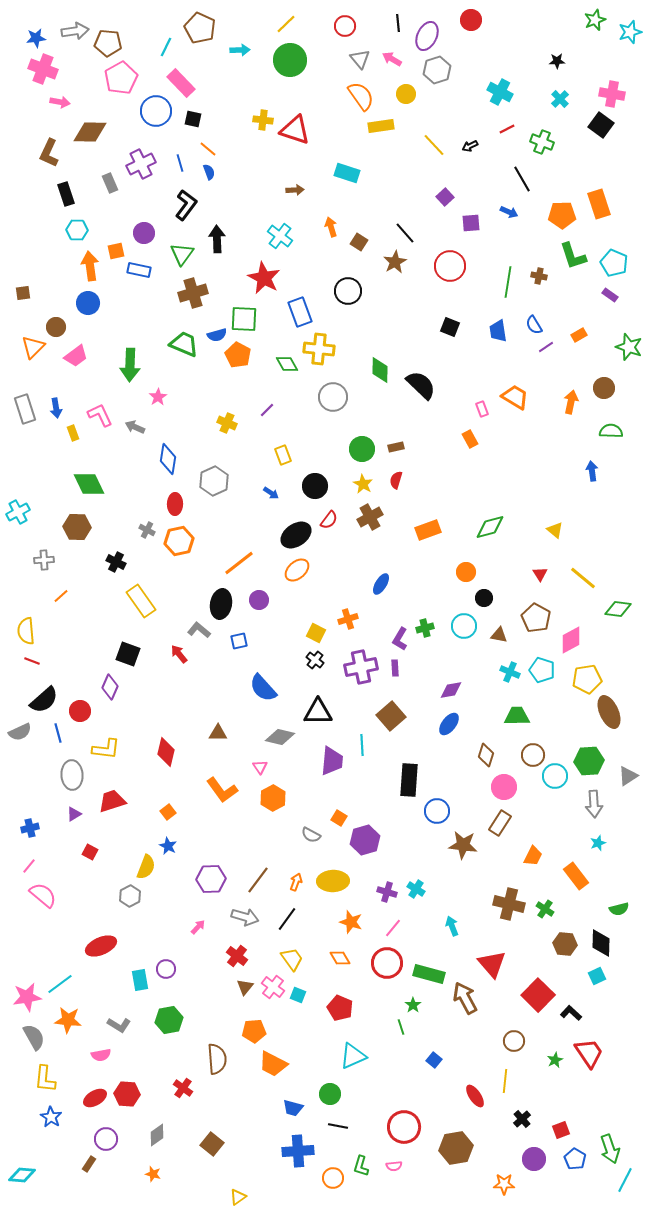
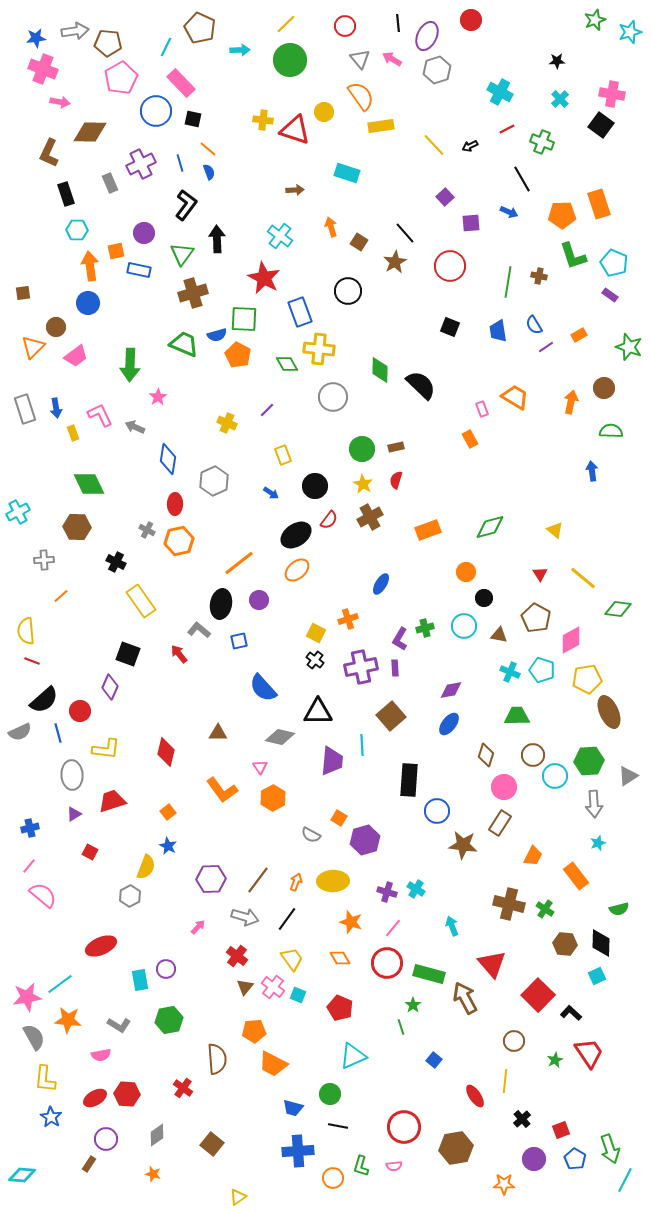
yellow circle at (406, 94): moved 82 px left, 18 px down
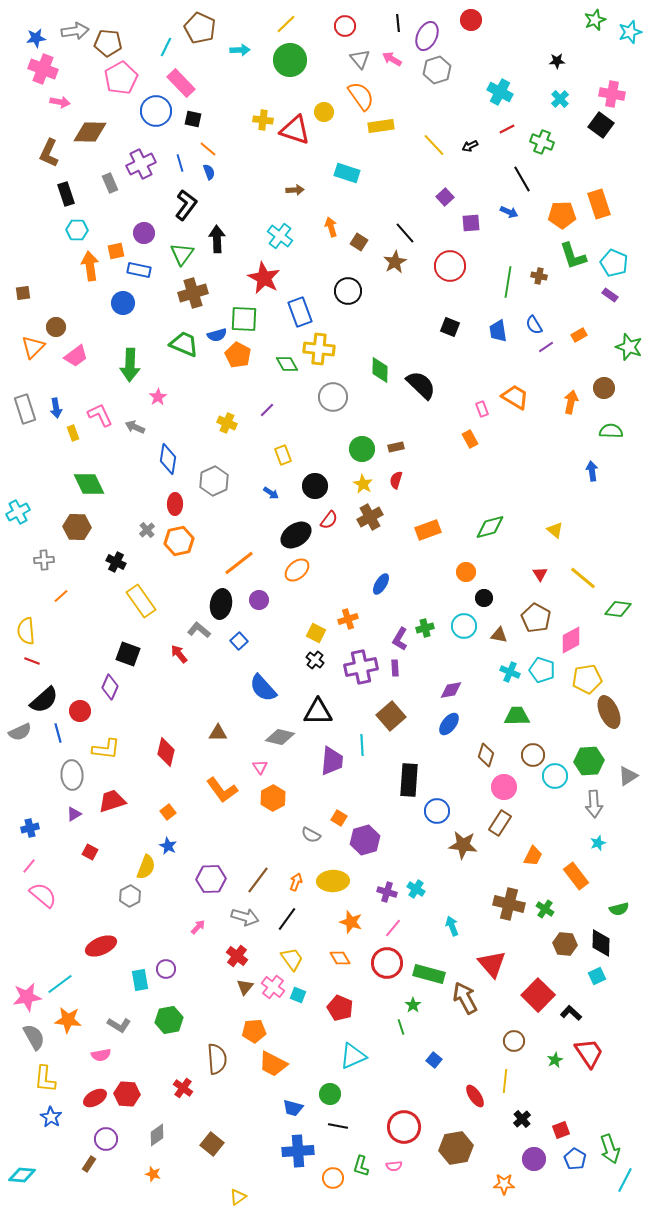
blue circle at (88, 303): moved 35 px right
gray cross at (147, 530): rotated 21 degrees clockwise
blue square at (239, 641): rotated 30 degrees counterclockwise
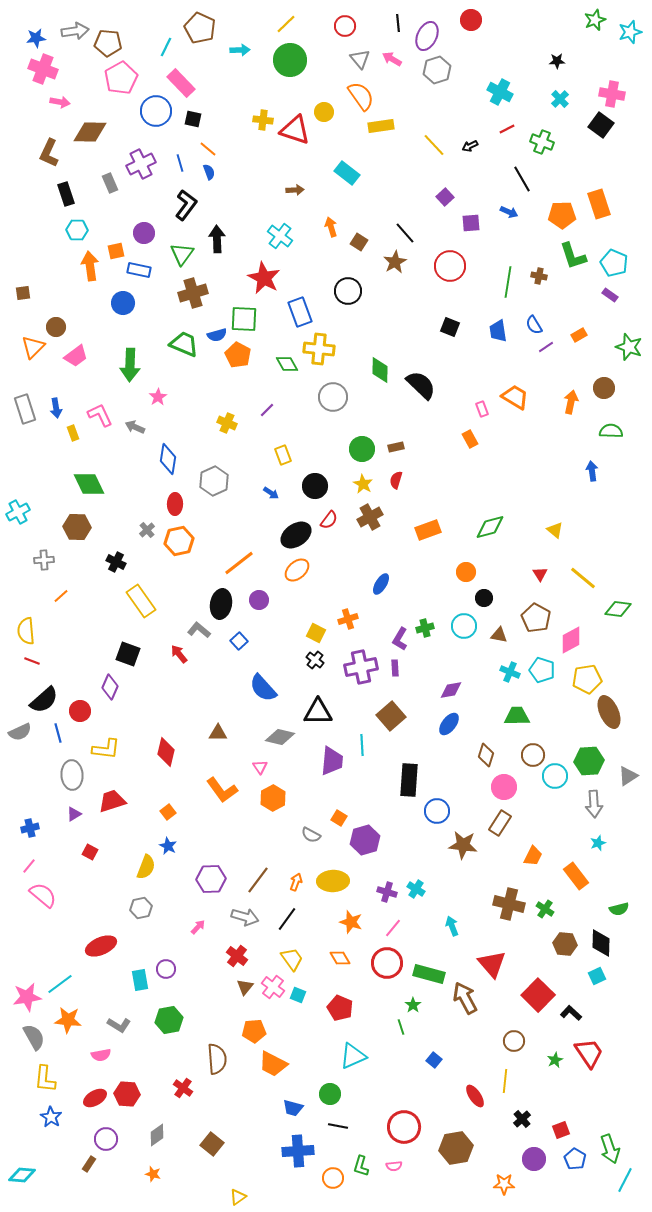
cyan rectangle at (347, 173): rotated 20 degrees clockwise
gray hexagon at (130, 896): moved 11 px right, 12 px down; rotated 15 degrees clockwise
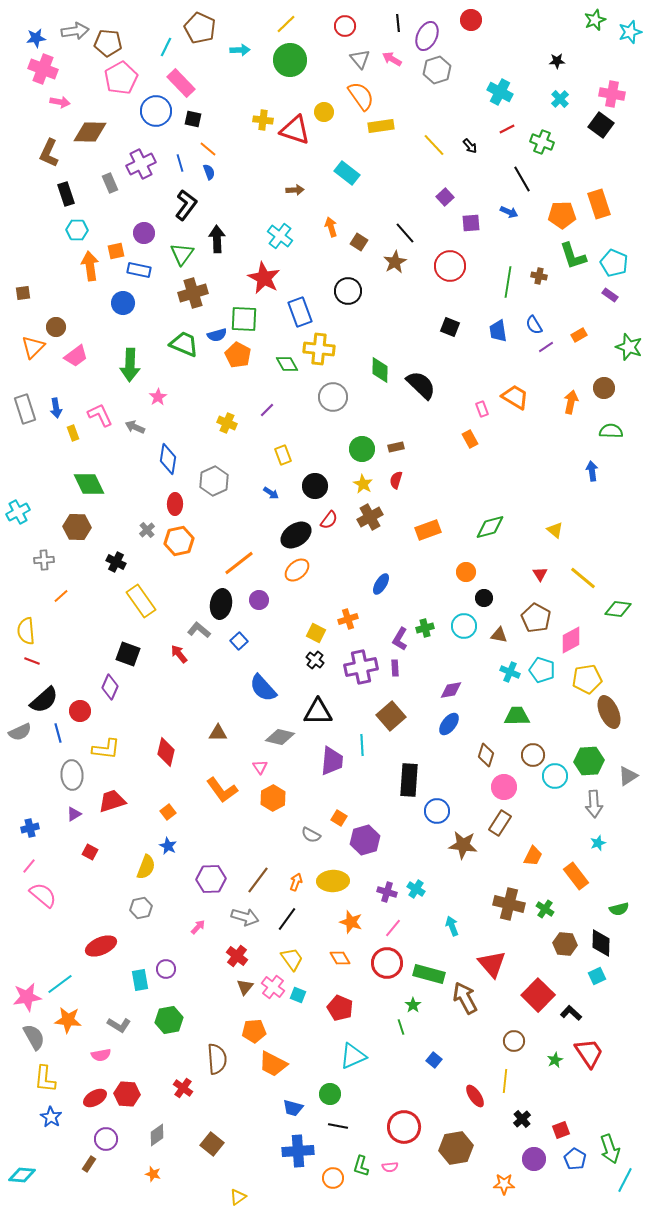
black arrow at (470, 146): rotated 105 degrees counterclockwise
pink semicircle at (394, 1166): moved 4 px left, 1 px down
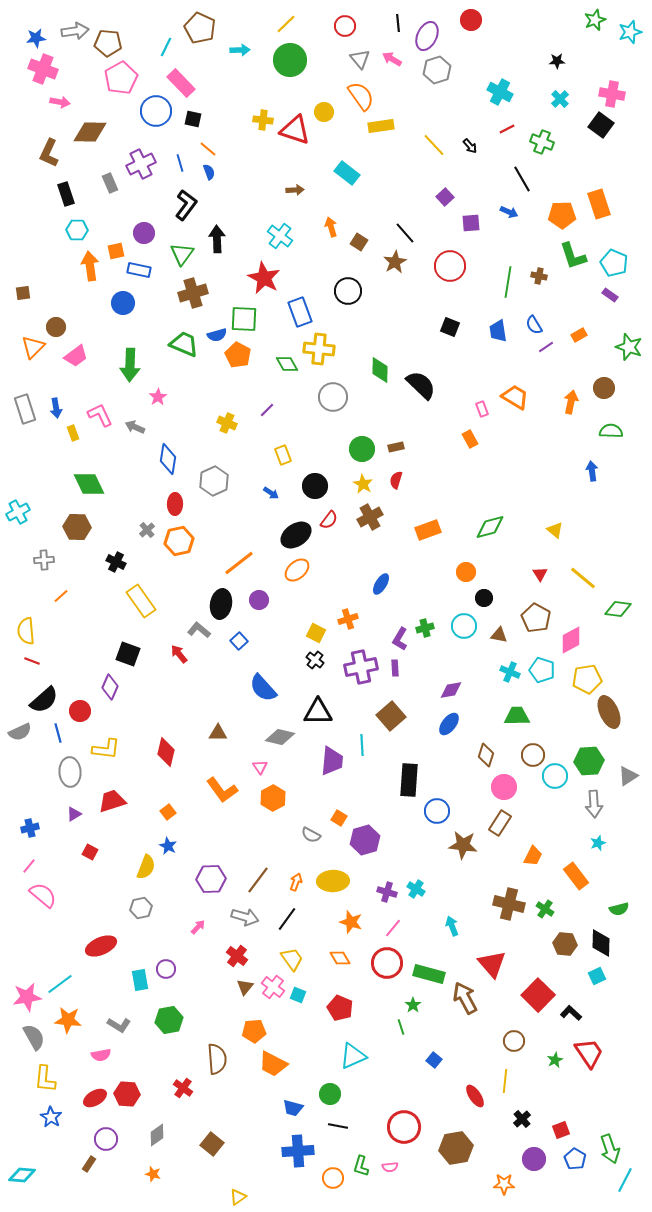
gray ellipse at (72, 775): moved 2 px left, 3 px up
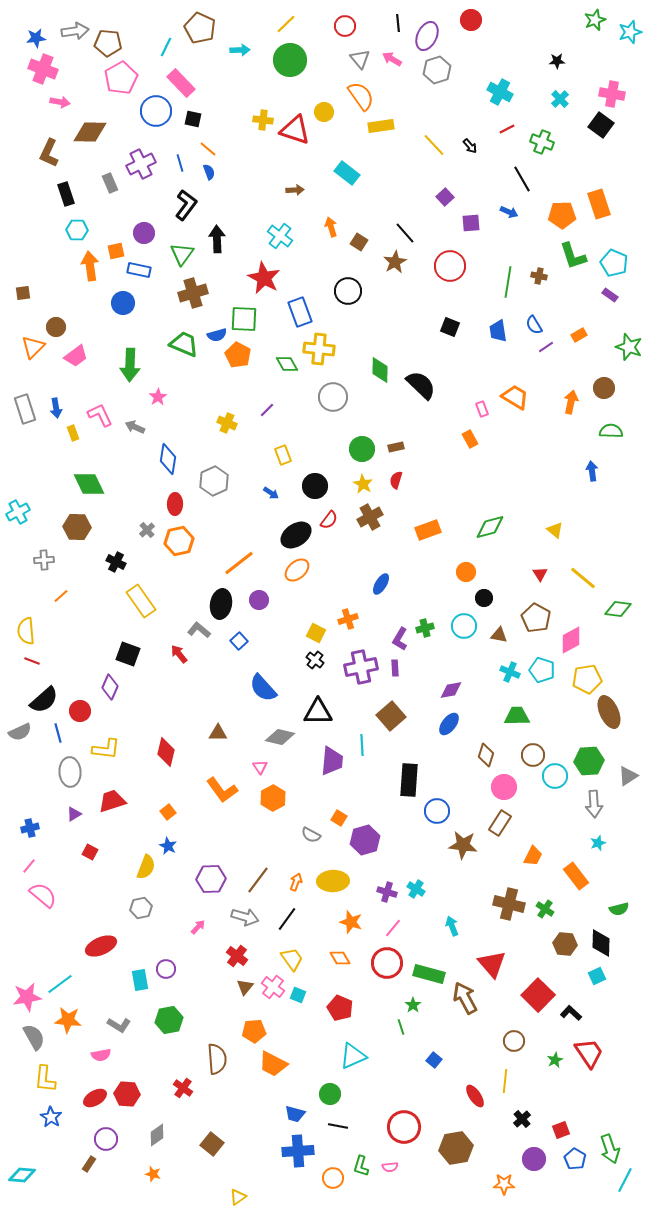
blue trapezoid at (293, 1108): moved 2 px right, 6 px down
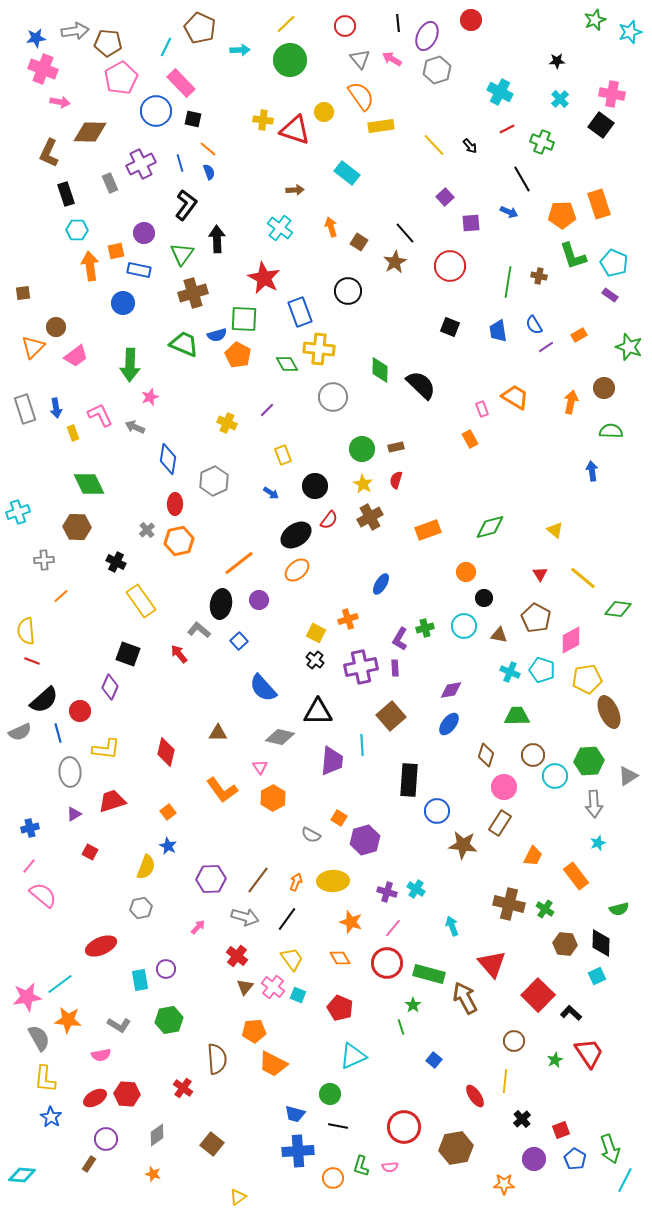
cyan cross at (280, 236): moved 8 px up
pink star at (158, 397): moved 8 px left; rotated 12 degrees clockwise
cyan cross at (18, 512): rotated 10 degrees clockwise
gray semicircle at (34, 1037): moved 5 px right, 1 px down
